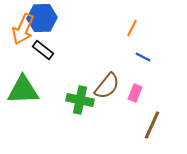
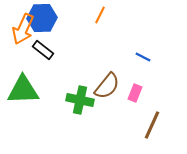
orange line: moved 32 px left, 13 px up
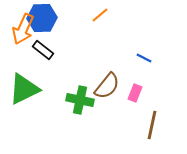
orange line: rotated 24 degrees clockwise
blue line: moved 1 px right, 1 px down
green triangle: moved 1 px right, 1 px up; rotated 24 degrees counterclockwise
brown line: rotated 12 degrees counterclockwise
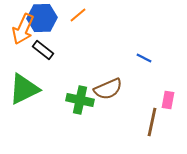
orange line: moved 22 px left
brown semicircle: moved 1 px right, 3 px down; rotated 28 degrees clockwise
pink rectangle: moved 33 px right, 7 px down; rotated 12 degrees counterclockwise
brown line: moved 3 px up
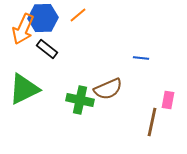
blue hexagon: moved 1 px right
black rectangle: moved 4 px right, 1 px up
blue line: moved 3 px left; rotated 21 degrees counterclockwise
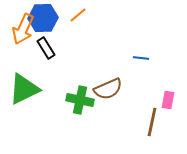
black rectangle: moved 1 px left, 1 px up; rotated 20 degrees clockwise
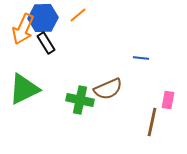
black rectangle: moved 5 px up
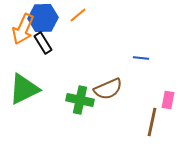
black rectangle: moved 3 px left
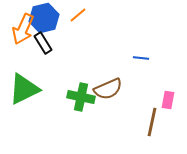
blue hexagon: moved 1 px right; rotated 12 degrees counterclockwise
green cross: moved 1 px right, 3 px up
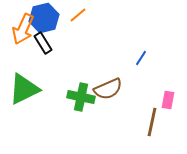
blue line: rotated 63 degrees counterclockwise
